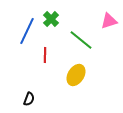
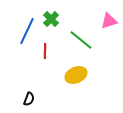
red line: moved 4 px up
yellow ellipse: rotated 35 degrees clockwise
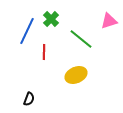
green line: moved 1 px up
red line: moved 1 px left, 1 px down
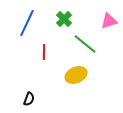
green cross: moved 13 px right
blue line: moved 8 px up
green line: moved 4 px right, 5 px down
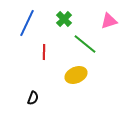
black semicircle: moved 4 px right, 1 px up
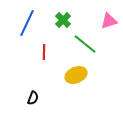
green cross: moved 1 px left, 1 px down
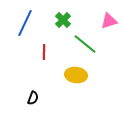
blue line: moved 2 px left
yellow ellipse: rotated 30 degrees clockwise
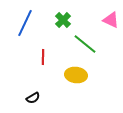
pink triangle: moved 2 px right, 1 px up; rotated 42 degrees clockwise
red line: moved 1 px left, 5 px down
black semicircle: rotated 40 degrees clockwise
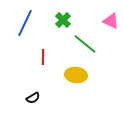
pink triangle: moved 1 px down
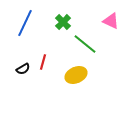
green cross: moved 2 px down
red line: moved 5 px down; rotated 14 degrees clockwise
yellow ellipse: rotated 30 degrees counterclockwise
black semicircle: moved 10 px left, 29 px up
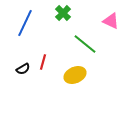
green cross: moved 9 px up
yellow ellipse: moved 1 px left
